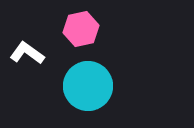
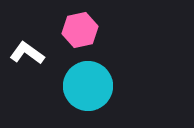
pink hexagon: moved 1 px left, 1 px down
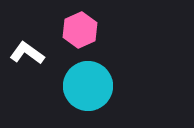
pink hexagon: rotated 12 degrees counterclockwise
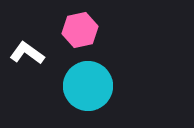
pink hexagon: rotated 12 degrees clockwise
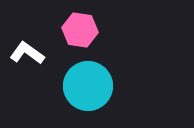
pink hexagon: rotated 20 degrees clockwise
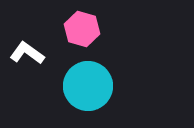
pink hexagon: moved 2 px right, 1 px up; rotated 8 degrees clockwise
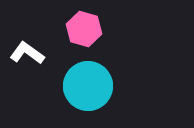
pink hexagon: moved 2 px right
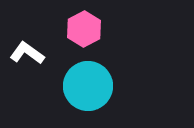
pink hexagon: rotated 16 degrees clockwise
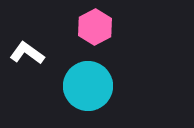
pink hexagon: moved 11 px right, 2 px up
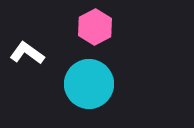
cyan circle: moved 1 px right, 2 px up
